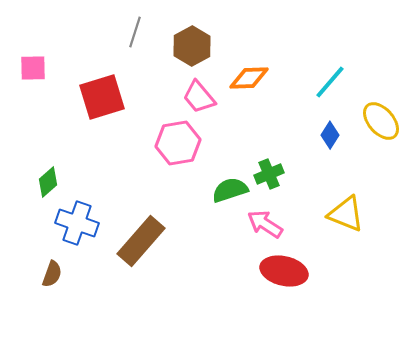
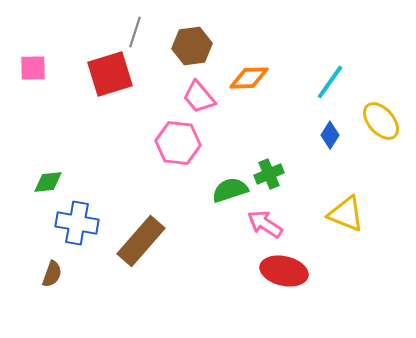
brown hexagon: rotated 21 degrees clockwise
cyan line: rotated 6 degrees counterclockwise
red square: moved 8 px right, 23 px up
pink hexagon: rotated 15 degrees clockwise
green diamond: rotated 36 degrees clockwise
blue cross: rotated 9 degrees counterclockwise
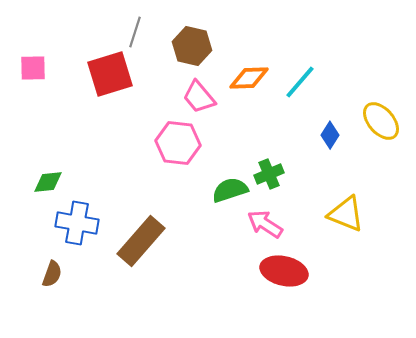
brown hexagon: rotated 21 degrees clockwise
cyan line: moved 30 px left; rotated 6 degrees clockwise
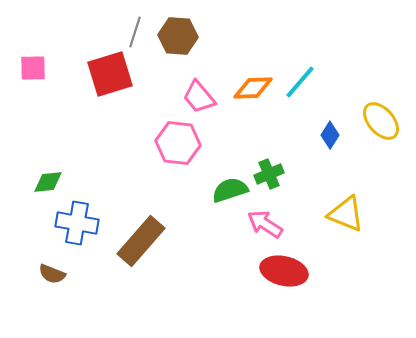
brown hexagon: moved 14 px left, 10 px up; rotated 9 degrees counterclockwise
orange diamond: moved 4 px right, 10 px down
brown semicircle: rotated 92 degrees clockwise
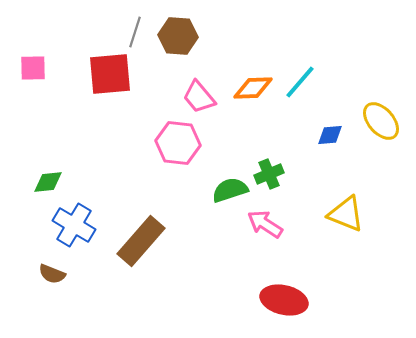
red square: rotated 12 degrees clockwise
blue diamond: rotated 52 degrees clockwise
blue cross: moved 3 px left, 2 px down; rotated 21 degrees clockwise
red ellipse: moved 29 px down
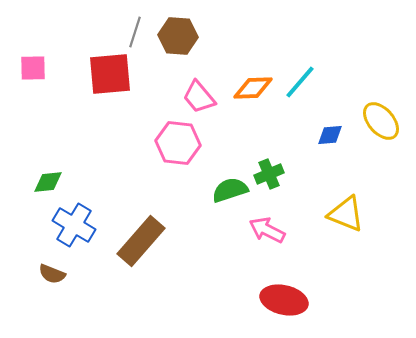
pink arrow: moved 2 px right, 6 px down; rotated 6 degrees counterclockwise
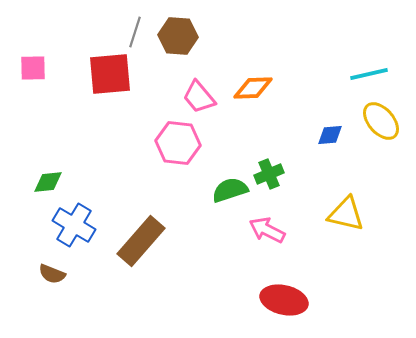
cyan line: moved 69 px right, 8 px up; rotated 36 degrees clockwise
yellow triangle: rotated 9 degrees counterclockwise
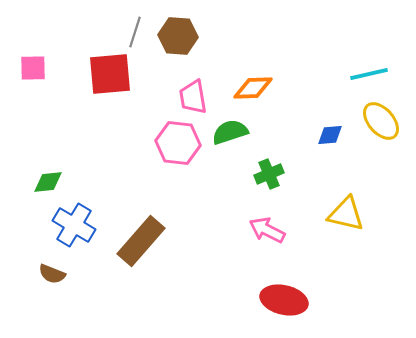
pink trapezoid: moved 6 px left; rotated 30 degrees clockwise
green semicircle: moved 58 px up
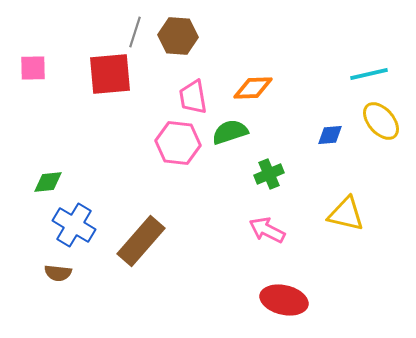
brown semicircle: moved 6 px right, 1 px up; rotated 16 degrees counterclockwise
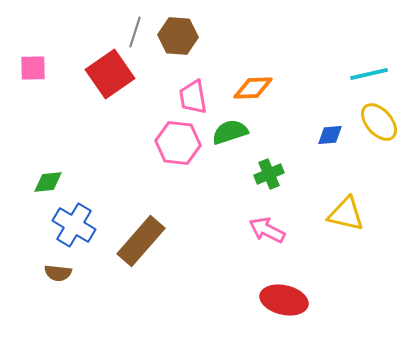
red square: rotated 30 degrees counterclockwise
yellow ellipse: moved 2 px left, 1 px down
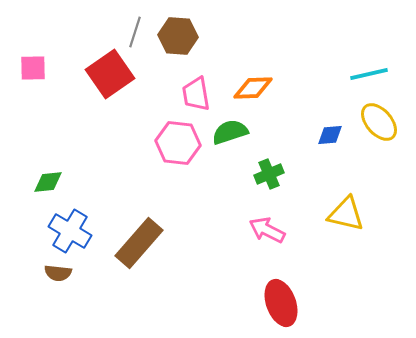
pink trapezoid: moved 3 px right, 3 px up
blue cross: moved 4 px left, 6 px down
brown rectangle: moved 2 px left, 2 px down
red ellipse: moved 3 px left, 3 px down; rotated 57 degrees clockwise
